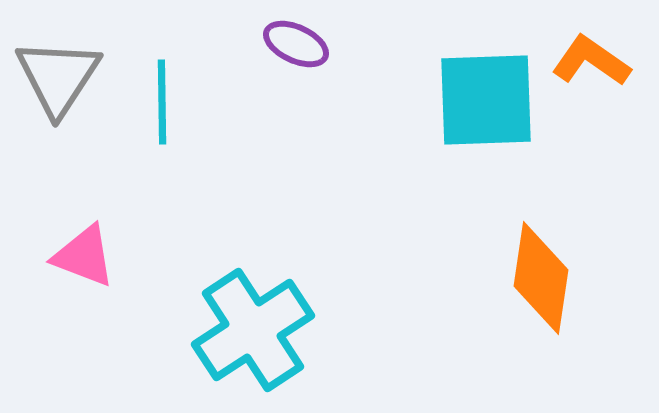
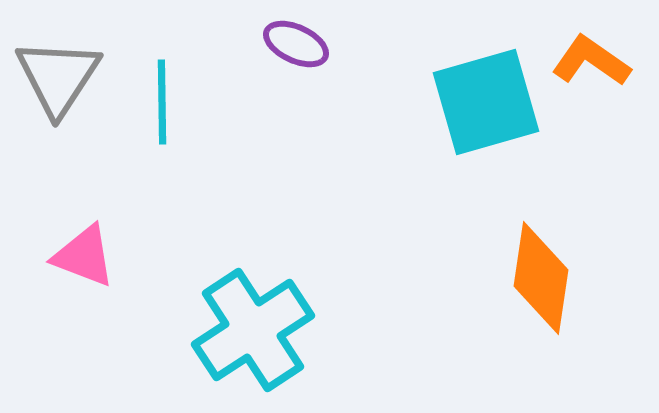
cyan square: moved 2 px down; rotated 14 degrees counterclockwise
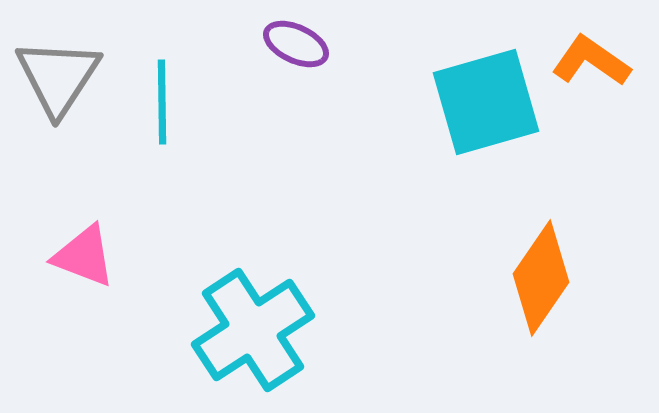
orange diamond: rotated 26 degrees clockwise
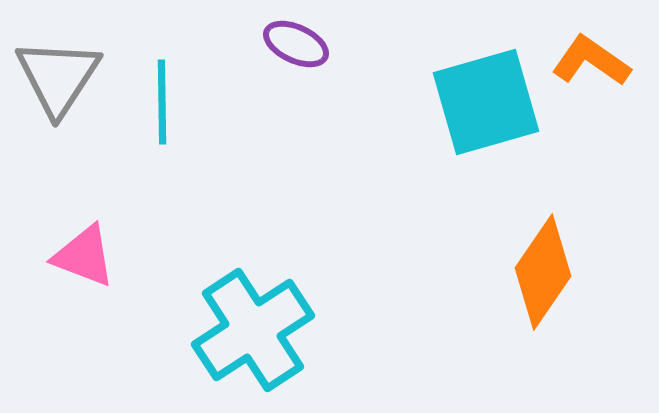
orange diamond: moved 2 px right, 6 px up
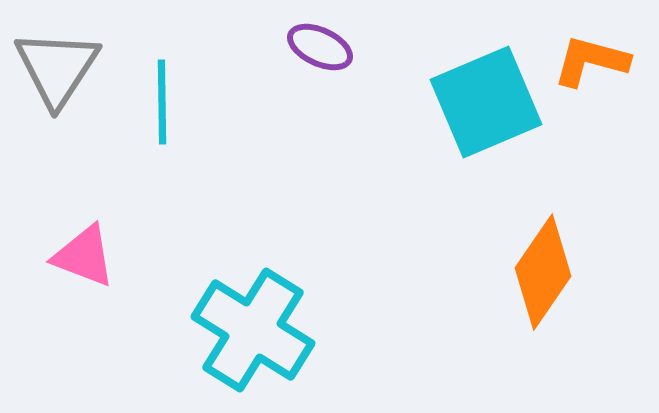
purple ellipse: moved 24 px right, 3 px down
orange L-shape: rotated 20 degrees counterclockwise
gray triangle: moved 1 px left, 9 px up
cyan square: rotated 7 degrees counterclockwise
cyan cross: rotated 25 degrees counterclockwise
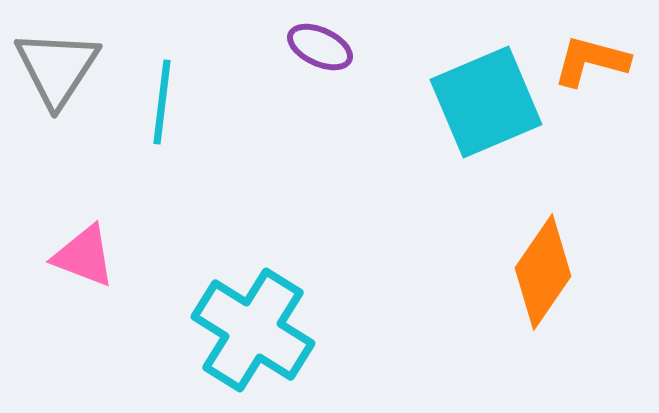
cyan line: rotated 8 degrees clockwise
